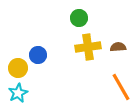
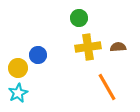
orange line: moved 14 px left
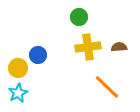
green circle: moved 1 px up
brown semicircle: moved 1 px right
orange line: rotated 16 degrees counterclockwise
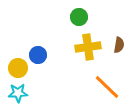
brown semicircle: moved 2 px up; rotated 105 degrees clockwise
cyan star: rotated 24 degrees clockwise
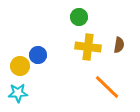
yellow cross: rotated 15 degrees clockwise
yellow circle: moved 2 px right, 2 px up
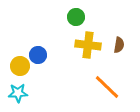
green circle: moved 3 px left
yellow cross: moved 2 px up
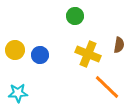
green circle: moved 1 px left, 1 px up
yellow cross: moved 9 px down; rotated 15 degrees clockwise
blue circle: moved 2 px right
yellow circle: moved 5 px left, 16 px up
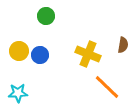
green circle: moved 29 px left
brown semicircle: moved 4 px right
yellow circle: moved 4 px right, 1 px down
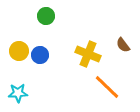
brown semicircle: rotated 133 degrees clockwise
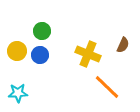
green circle: moved 4 px left, 15 px down
brown semicircle: rotated 119 degrees counterclockwise
yellow circle: moved 2 px left
